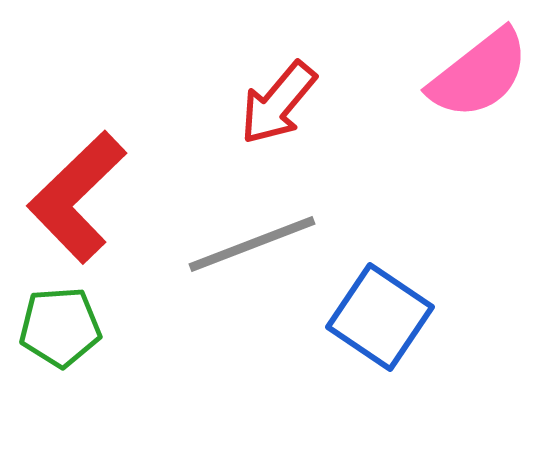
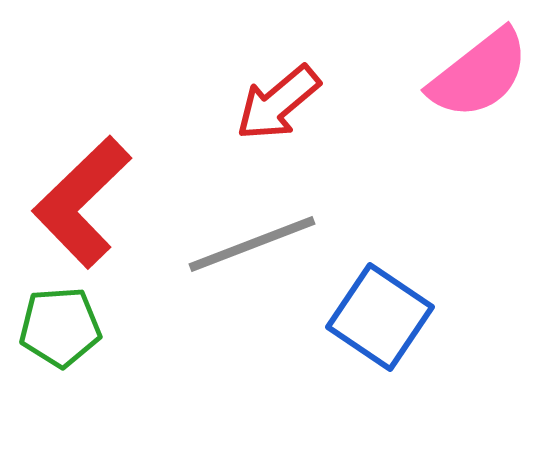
red arrow: rotated 10 degrees clockwise
red L-shape: moved 5 px right, 5 px down
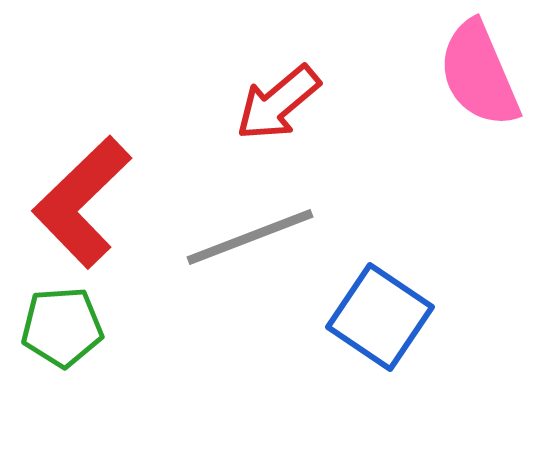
pink semicircle: rotated 105 degrees clockwise
gray line: moved 2 px left, 7 px up
green pentagon: moved 2 px right
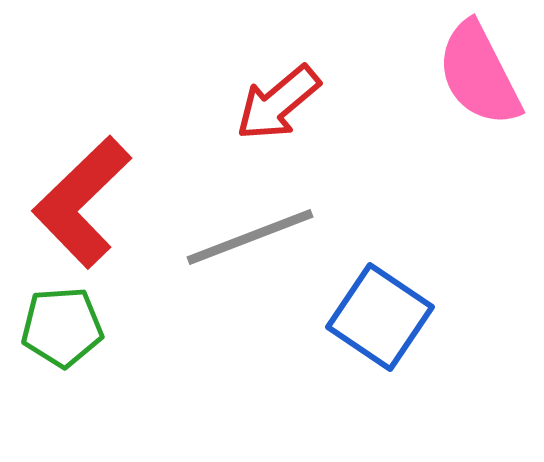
pink semicircle: rotated 4 degrees counterclockwise
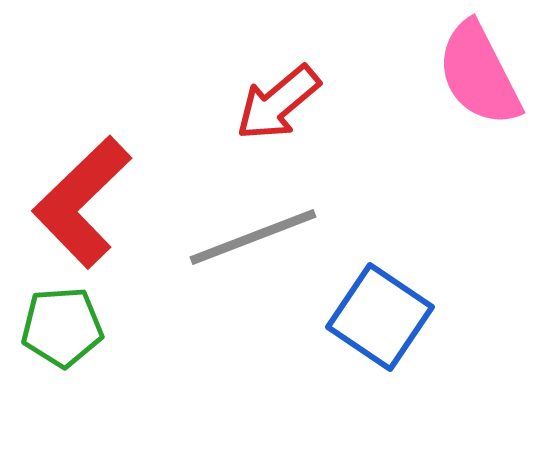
gray line: moved 3 px right
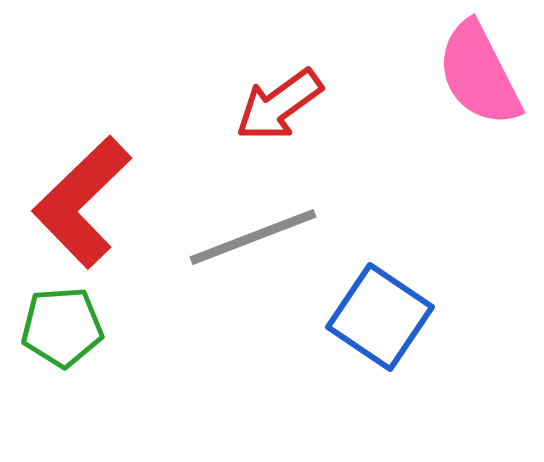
red arrow: moved 1 px right, 2 px down; rotated 4 degrees clockwise
